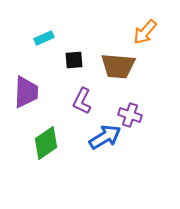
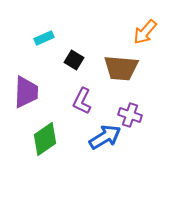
black square: rotated 36 degrees clockwise
brown trapezoid: moved 3 px right, 2 px down
green diamond: moved 1 px left, 4 px up
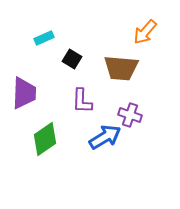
black square: moved 2 px left, 1 px up
purple trapezoid: moved 2 px left, 1 px down
purple L-shape: rotated 24 degrees counterclockwise
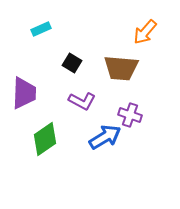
cyan rectangle: moved 3 px left, 9 px up
black square: moved 4 px down
purple L-shape: rotated 64 degrees counterclockwise
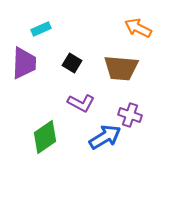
orange arrow: moved 7 px left, 4 px up; rotated 76 degrees clockwise
purple trapezoid: moved 30 px up
purple L-shape: moved 1 px left, 2 px down
green diamond: moved 2 px up
